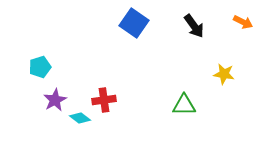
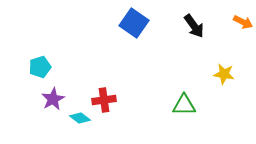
purple star: moved 2 px left, 1 px up
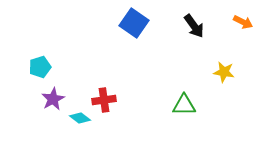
yellow star: moved 2 px up
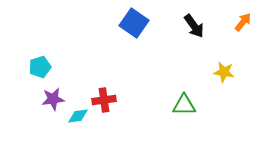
orange arrow: rotated 78 degrees counterclockwise
purple star: rotated 20 degrees clockwise
cyan diamond: moved 2 px left, 2 px up; rotated 45 degrees counterclockwise
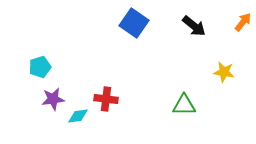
black arrow: rotated 15 degrees counterclockwise
red cross: moved 2 px right, 1 px up; rotated 15 degrees clockwise
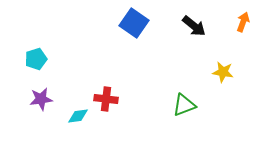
orange arrow: rotated 18 degrees counterclockwise
cyan pentagon: moved 4 px left, 8 px up
yellow star: moved 1 px left
purple star: moved 12 px left
green triangle: rotated 20 degrees counterclockwise
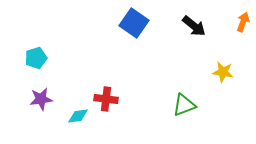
cyan pentagon: moved 1 px up
